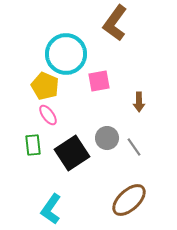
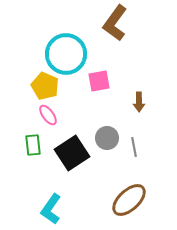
gray line: rotated 24 degrees clockwise
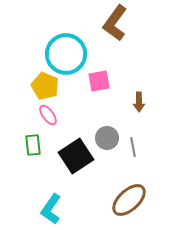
gray line: moved 1 px left
black square: moved 4 px right, 3 px down
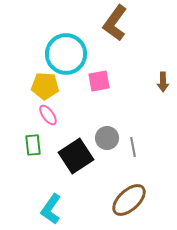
yellow pentagon: rotated 20 degrees counterclockwise
brown arrow: moved 24 px right, 20 px up
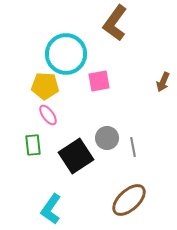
brown arrow: rotated 24 degrees clockwise
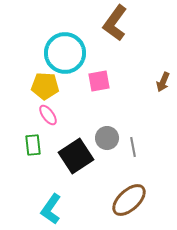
cyan circle: moved 1 px left, 1 px up
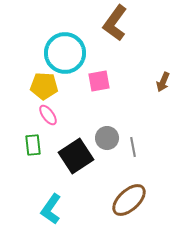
yellow pentagon: moved 1 px left
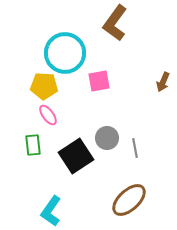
gray line: moved 2 px right, 1 px down
cyan L-shape: moved 2 px down
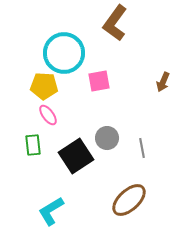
cyan circle: moved 1 px left
gray line: moved 7 px right
cyan L-shape: rotated 24 degrees clockwise
